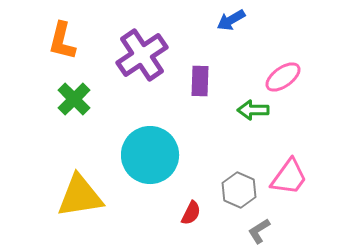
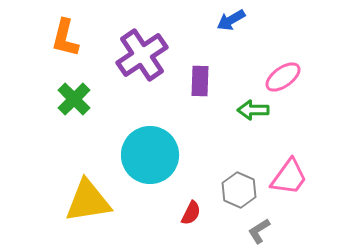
orange L-shape: moved 3 px right, 3 px up
yellow triangle: moved 8 px right, 5 px down
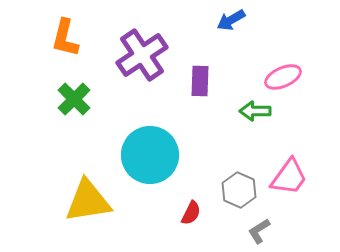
pink ellipse: rotated 12 degrees clockwise
green arrow: moved 2 px right, 1 px down
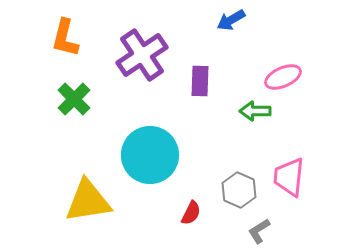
pink trapezoid: rotated 150 degrees clockwise
